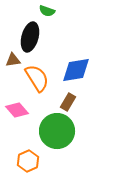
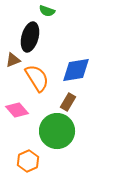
brown triangle: rotated 14 degrees counterclockwise
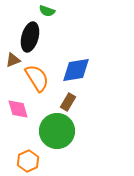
pink diamond: moved 1 px right, 1 px up; rotated 25 degrees clockwise
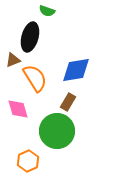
orange semicircle: moved 2 px left
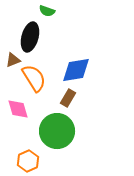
orange semicircle: moved 1 px left
brown rectangle: moved 4 px up
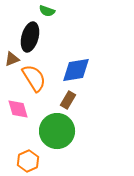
brown triangle: moved 1 px left, 1 px up
brown rectangle: moved 2 px down
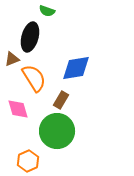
blue diamond: moved 2 px up
brown rectangle: moved 7 px left
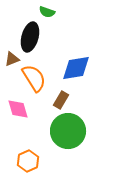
green semicircle: moved 1 px down
green circle: moved 11 px right
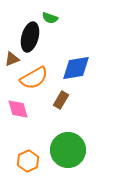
green semicircle: moved 3 px right, 6 px down
orange semicircle: rotated 92 degrees clockwise
green circle: moved 19 px down
